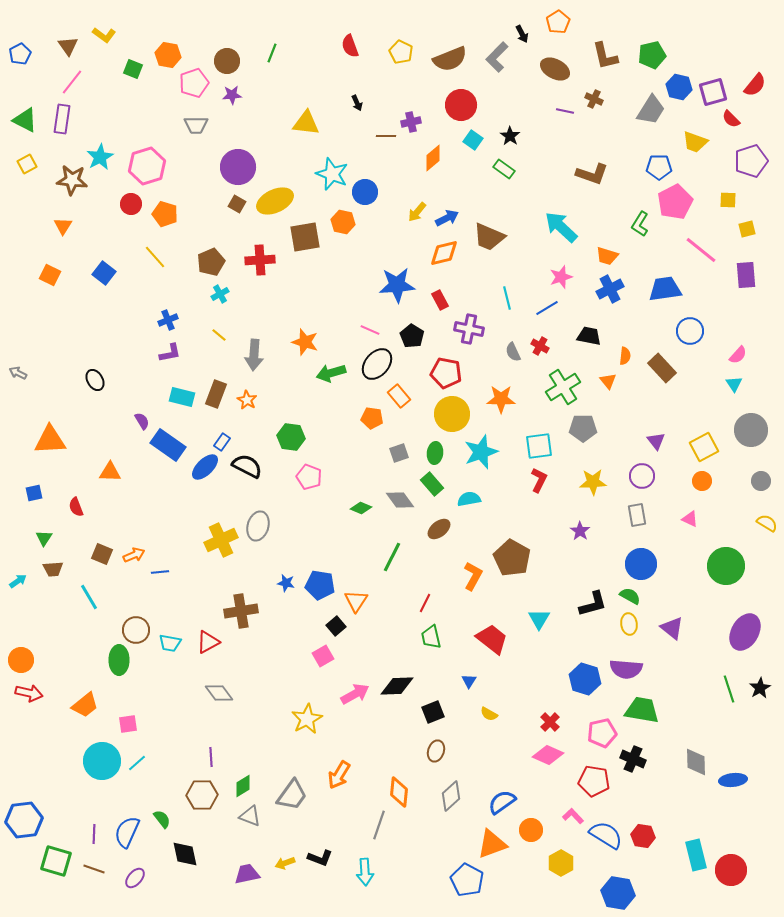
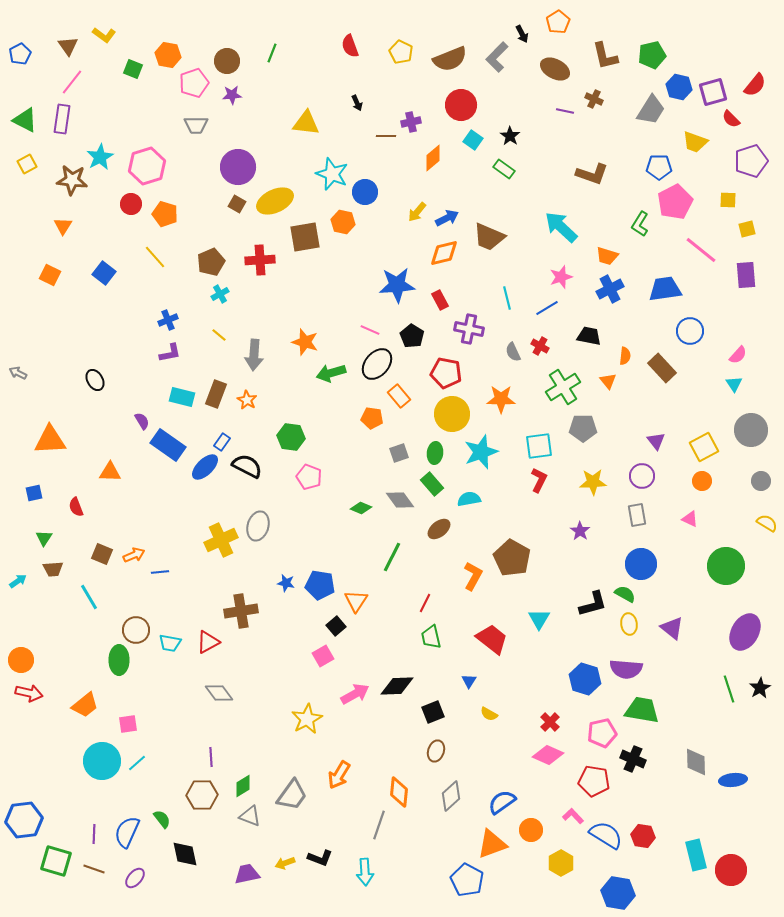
green semicircle at (630, 596): moved 5 px left, 2 px up
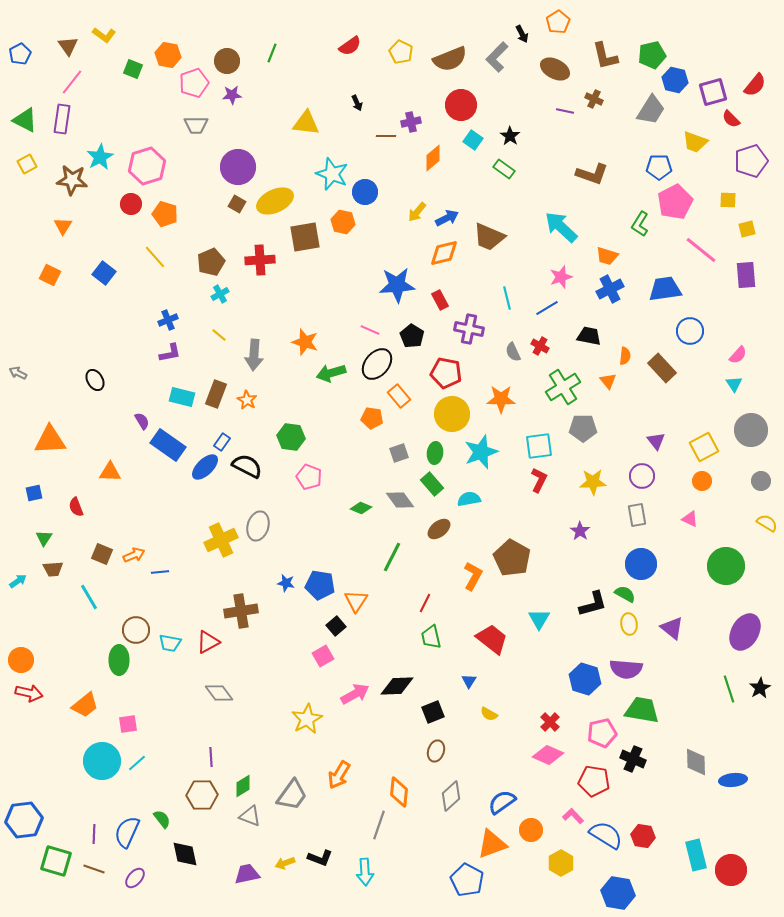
red semicircle at (350, 46): rotated 105 degrees counterclockwise
blue hexagon at (679, 87): moved 4 px left, 7 px up
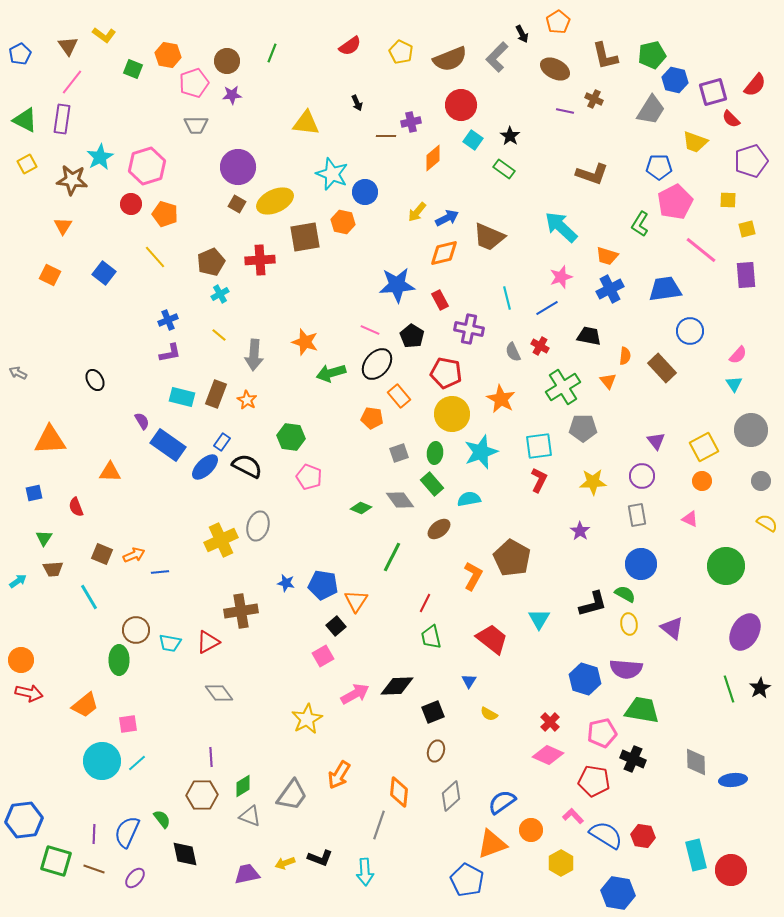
orange star at (501, 399): rotated 28 degrees clockwise
blue pentagon at (320, 585): moved 3 px right
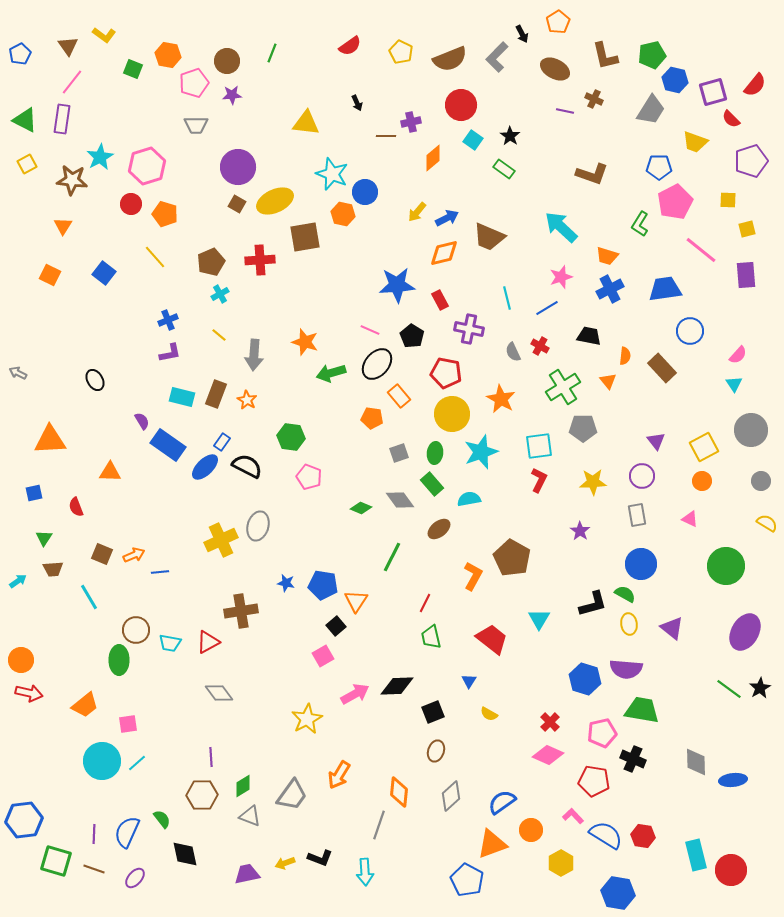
orange hexagon at (343, 222): moved 8 px up
green line at (729, 689): rotated 36 degrees counterclockwise
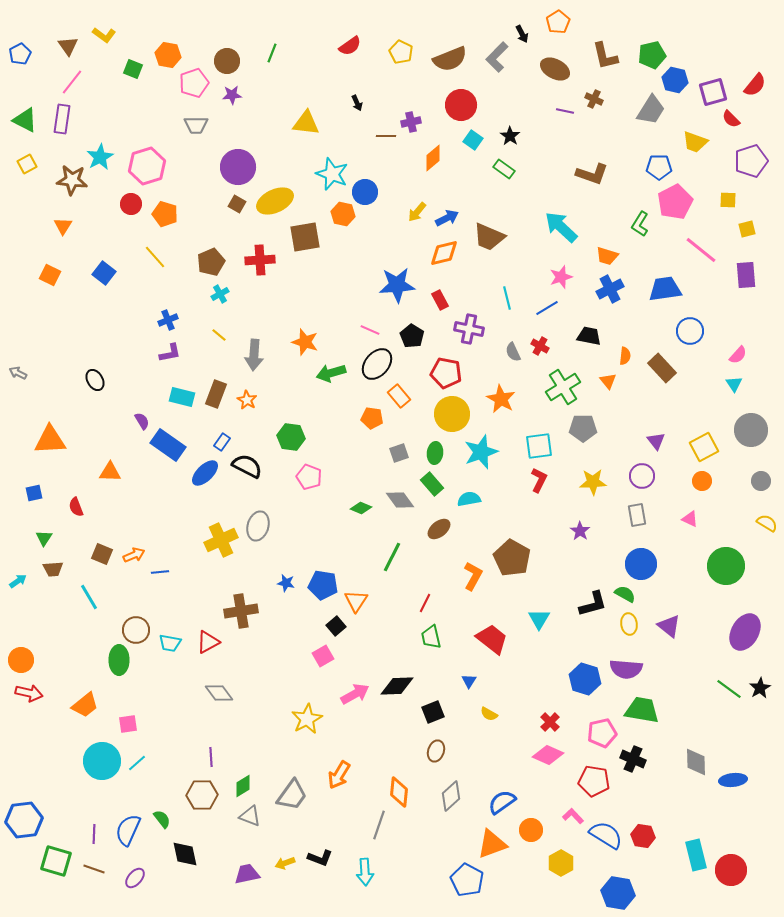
blue ellipse at (205, 467): moved 6 px down
purple triangle at (672, 628): moved 3 px left, 2 px up
blue semicircle at (127, 832): moved 1 px right, 2 px up
